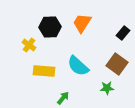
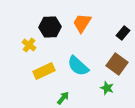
yellow rectangle: rotated 30 degrees counterclockwise
green star: rotated 24 degrees clockwise
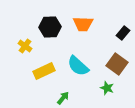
orange trapezoid: moved 1 px right, 1 px down; rotated 120 degrees counterclockwise
yellow cross: moved 4 px left, 1 px down
